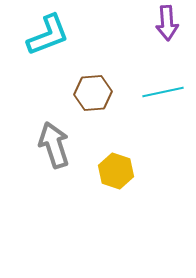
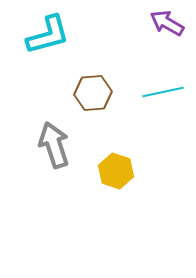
purple arrow: rotated 124 degrees clockwise
cyan L-shape: rotated 6 degrees clockwise
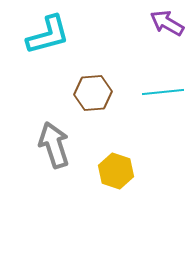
cyan line: rotated 6 degrees clockwise
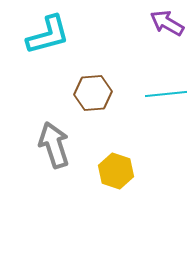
cyan line: moved 3 px right, 2 px down
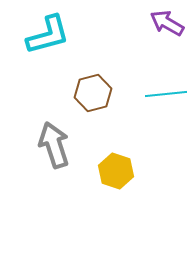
brown hexagon: rotated 9 degrees counterclockwise
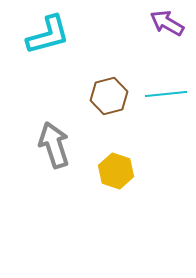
brown hexagon: moved 16 px right, 3 px down
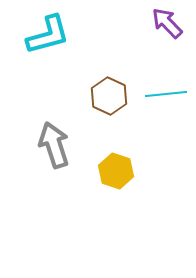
purple arrow: rotated 16 degrees clockwise
brown hexagon: rotated 21 degrees counterclockwise
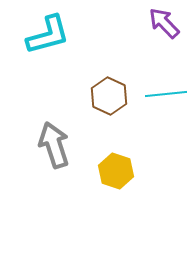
purple arrow: moved 3 px left
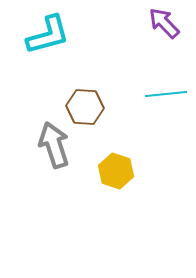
brown hexagon: moved 24 px left, 11 px down; rotated 21 degrees counterclockwise
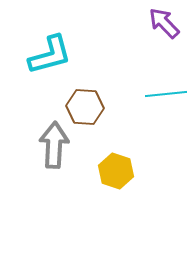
cyan L-shape: moved 2 px right, 20 px down
gray arrow: rotated 21 degrees clockwise
